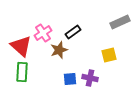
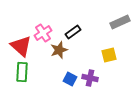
blue square: rotated 32 degrees clockwise
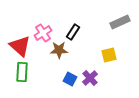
black rectangle: rotated 21 degrees counterclockwise
red triangle: moved 1 px left
brown star: rotated 18 degrees clockwise
purple cross: rotated 35 degrees clockwise
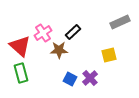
black rectangle: rotated 14 degrees clockwise
green rectangle: moved 1 px left, 1 px down; rotated 18 degrees counterclockwise
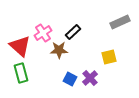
yellow square: moved 2 px down
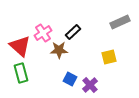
purple cross: moved 7 px down
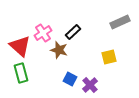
brown star: rotated 18 degrees clockwise
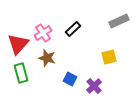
gray rectangle: moved 1 px left, 1 px up
black rectangle: moved 3 px up
red triangle: moved 2 px left, 2 px up; rotated 30 degrees clockwise
brown star: moved 12 px left, 8 px down
purple cross: moved 4 px right, 1 px down
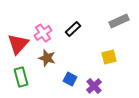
green rectangle: moved 4 px down
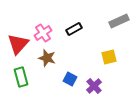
black rectangle: moved 1 px right; rotated 14 degrees clockwise
